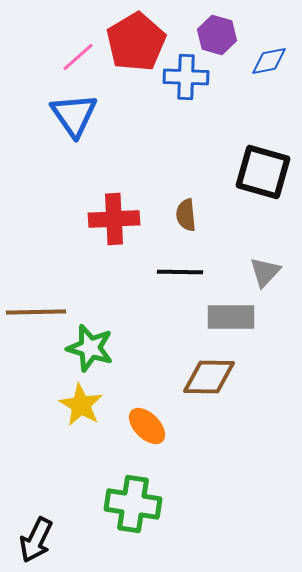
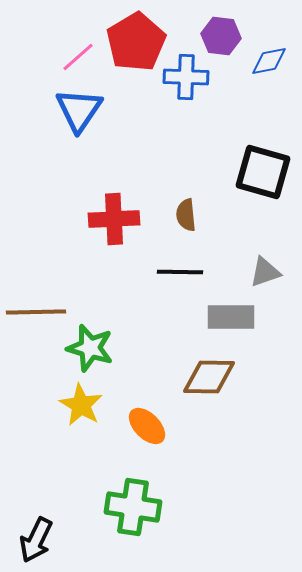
purple hexagon: moved 4 px right, 1 px down; rotated 9 degrees counterclockwise
blue triangle: moved 5 px right, 5 px up; rotated 9 degrees clockwise
gray triangle: rotated 28 degrees clockwise
green cross: moved 3 px down
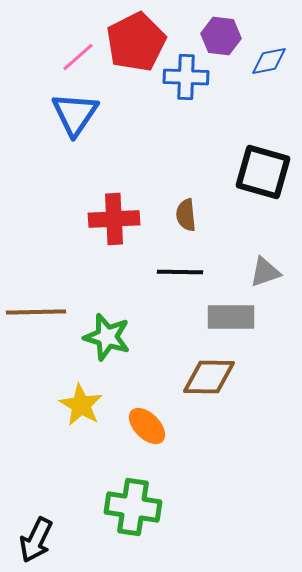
red pentagon: rotated 4 degrees clockwise
blue triangle: moved 4 px left, 4 px down
green star: moved 17 px right, 11 px up
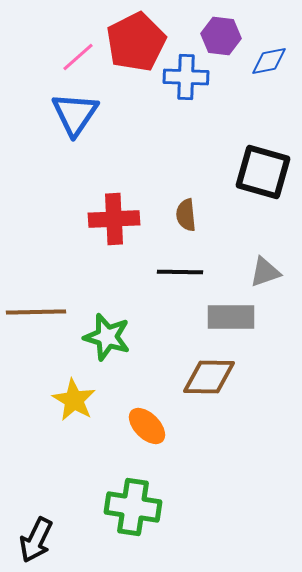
yellow star: moved 7 px left, 5 px up
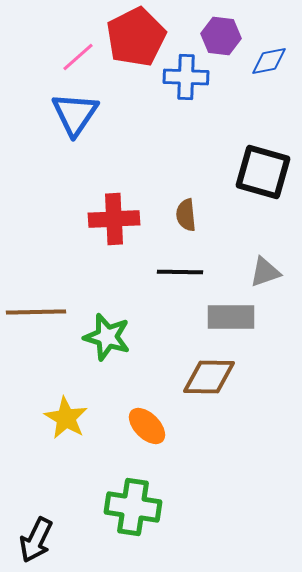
red pentagon: moved 5 px up
yellow star: moved 8 px left, 18 px down
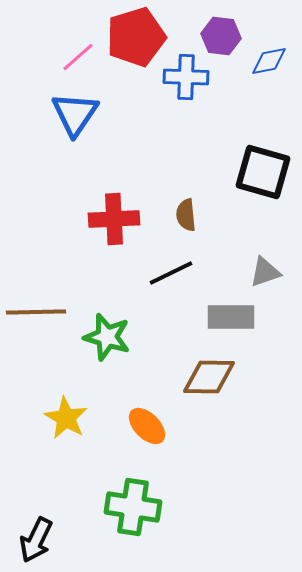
red pentagon: rotated 10 degrees clockwise
black line: moved 9 px left, 1 px down; rotated 27 degrees counterclockwise
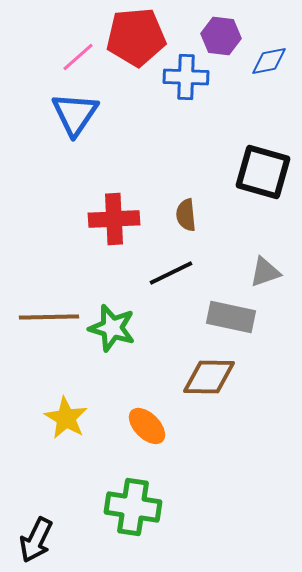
red pentagon: rotated 12 degrees clockwise
brown line: moved 13 px right, 5 px down
gray rectangle: rotated 12 degrees clockwise
green star: moved 5 px right, 9 px up
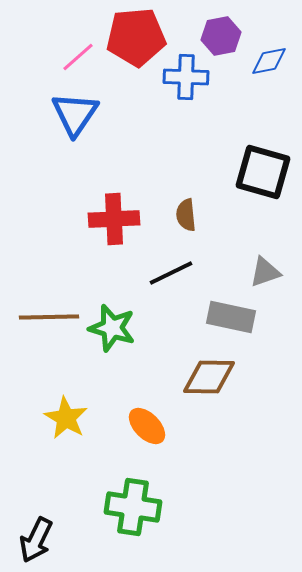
purple hexagon: rotated 18 degrees counterclockwise
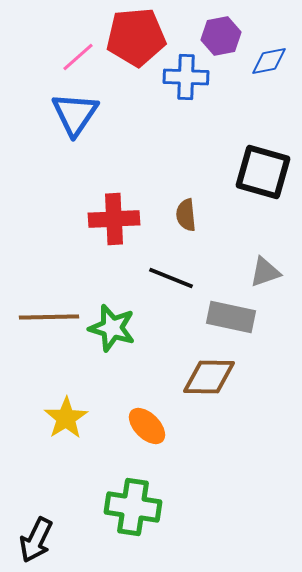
black line: moved 5 px down; rotated 48 degrees clockwise
yellow star: rotated 9 degrees clockwise
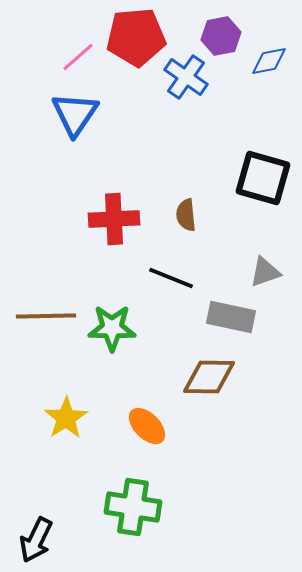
blue cross: rotated 33 degrees clockwise
black square: moved 6 px down
brown line: moved 3 px left, 1 px up
green star: rotated 15 degrees counterclockwise
